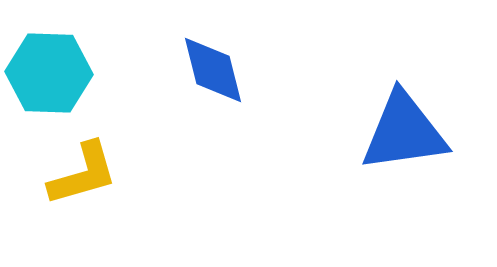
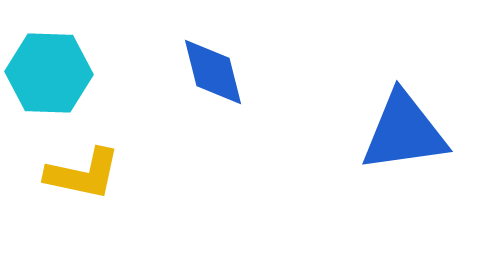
blue diamond: moved 2 px down
yellow L-shape: rotated 28 degrees clockwise
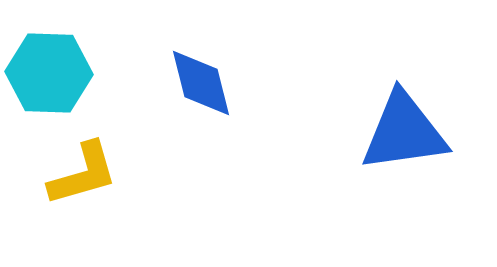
blue diamond: moved 12 px left, 11 px down
yellow L-shape: rotated 28 degrees counterclockwise
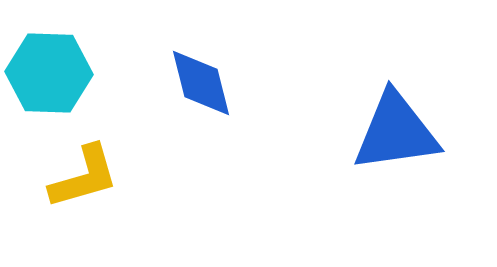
blue triangle: moved 8 px left
yellow L-shape: moved 1 px right, 3 px down
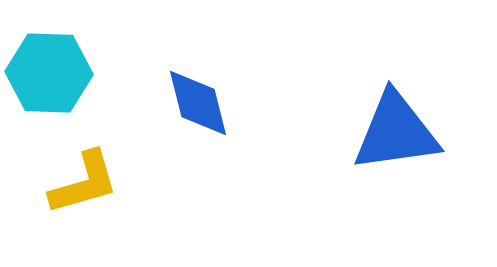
blue diamond: moved 3 px left, 20 px down
yellow L-shape: moved 6 px down
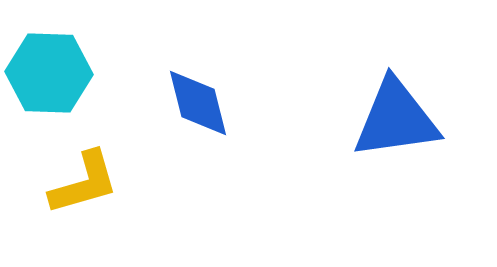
blue triangle: moved 13 px up
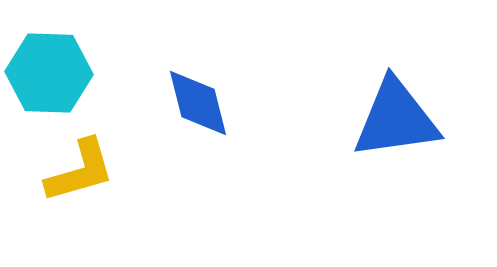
yellow L-shape: moved 4 px left, 12 px up
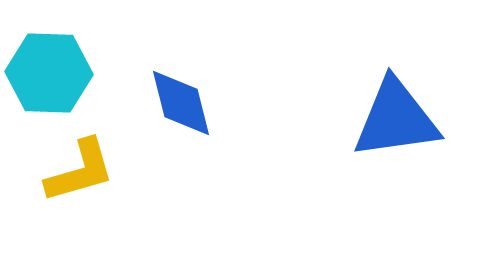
blue diamond: moved 17 px left
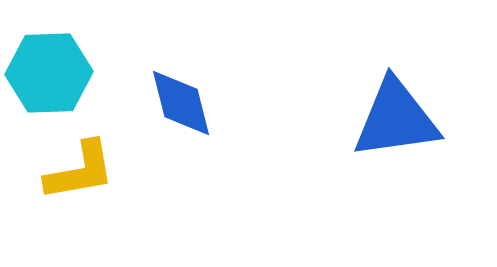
cyan hexagon: rotated 4 degrees counterclockwise
yellow L-shape: rotated 6 degrees clockwise
